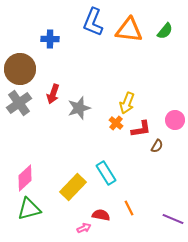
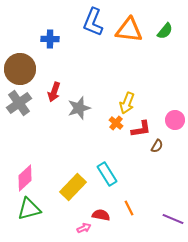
red arrow: moved 1 px right, 2 px up
cyan rectangle: moved 1 px right, 1 px down
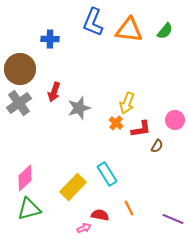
red semicircle: moved 1 px left
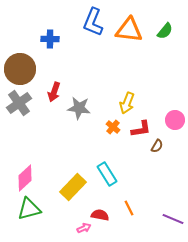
gray star: rotated 25 degrees clockwise
orange cross: moved 3 px left, 4 px down
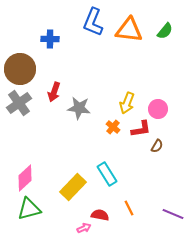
pink circle: moved 17 px left, 11 px up
purple line: moved 5 px up
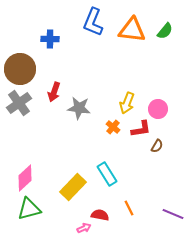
orange triangle: moved 3 px right
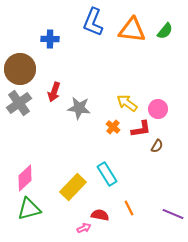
yellow arrow: rotated 105 degrees clockwise
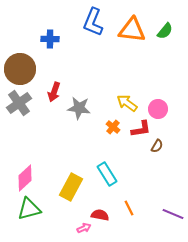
yellow rectangle: moved 2 px left; rotated 16 degrees counterclockwise
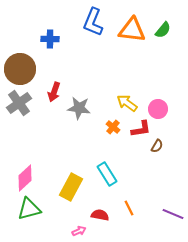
green semicircle: moved 2 px left, 1 px up
pink arrow: moved 5 px left, 3 px down
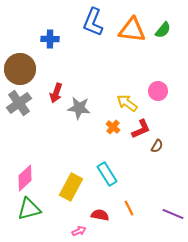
red arrow: moved 2 px right, 1 px down
pink circle: moved 18 px up
red L-shape: rotated 15 degrees counterclockwise
